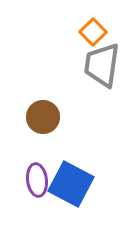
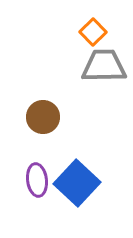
gray trapezoid: moved 2 px right, 1 px down; rotated 81 degrees clockwise
blue square: moved 6 px right, 1 px up; rotated 15 degrees clockwise
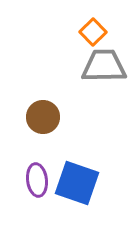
blue square: rotated 24 degrees counterclockwise
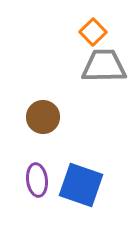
blue square: moved 4 px right, 2 px down
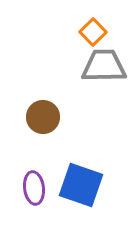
purple ellipse: moved 3 px left, 8 px down
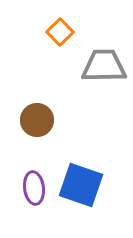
orange square: moved 33 px left
brown circle: moved 6 px left, 3 px down
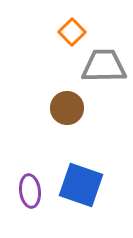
orange square: moved 12 px right
brown circle: moved 30 px right, 12 px up
purple ellipse: moved 4 px left, 3 px down
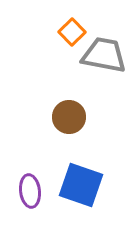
gray trapezoid: moved 11 px up; rotated 12 degrees clockwise
brown circle: moved 2 px right, 9 px down
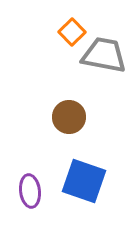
blue square: moved 3 px right, 4 px up
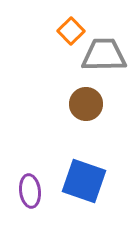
orange square: moved 1 px left, 1 px up
gray trapezoid: rotated 12 degrees counterclockwise
brown circle: moved 17 px right, 13 px up
